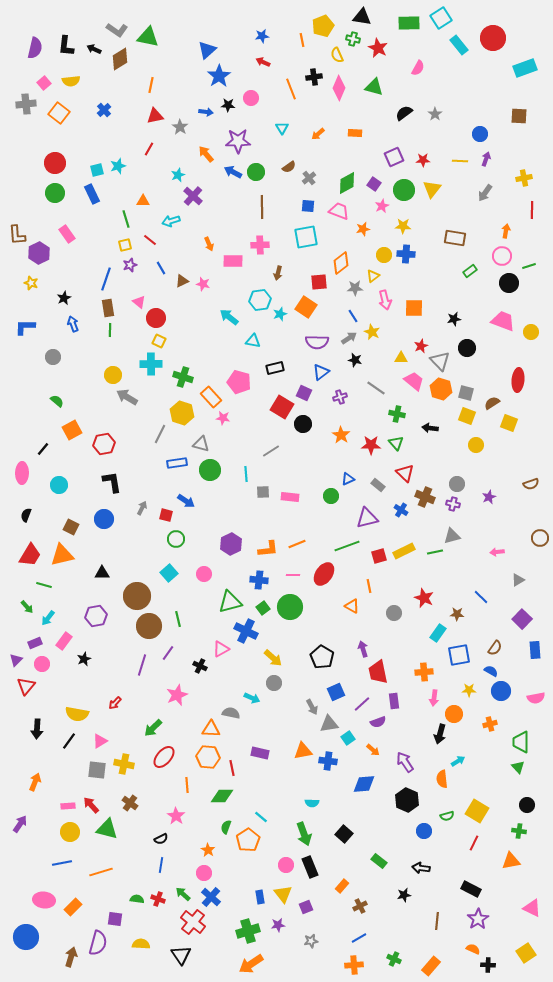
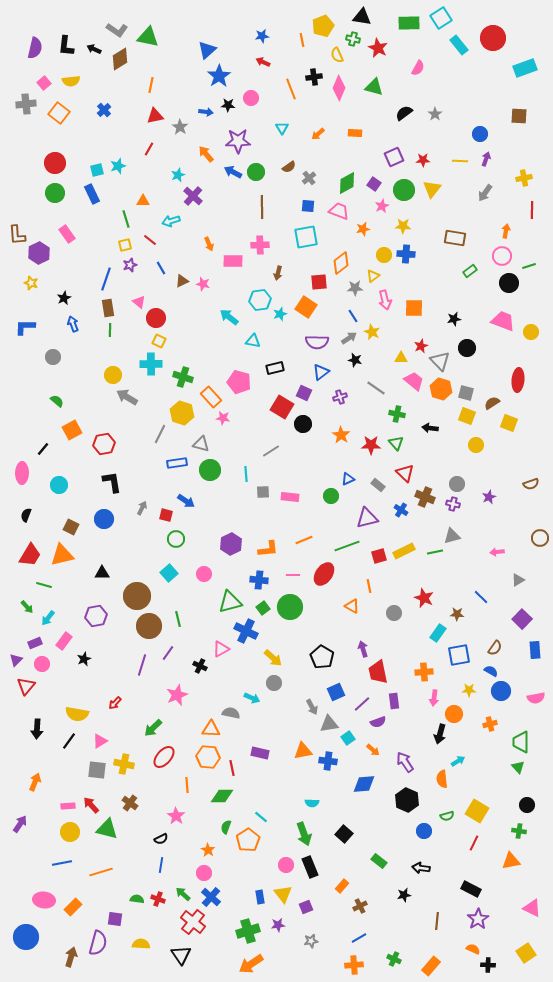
orange line at (297, 544): moved 7 px right, 4 px up
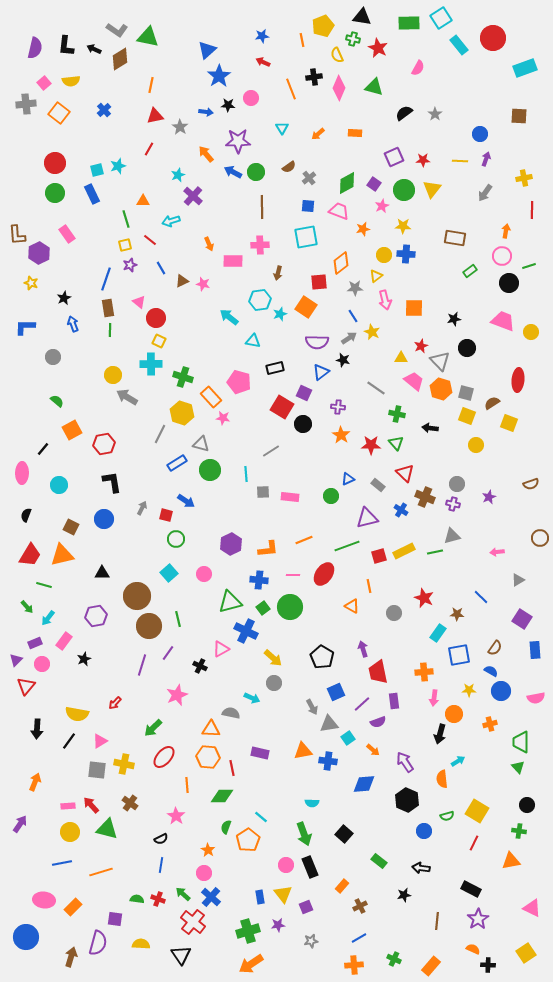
yellow triangle at (373, 276): moved 3 px right
black star at (355, 360): moved 12 px left
purple cross at (340, 397): moved 2 px left, 10 px down; rotated 24 degrees clockwise
blue rectangle at (177, 463): rotated 24 degrees counterclockwise
purple square at (522, 619): rotated 12 degrees counterclockwise
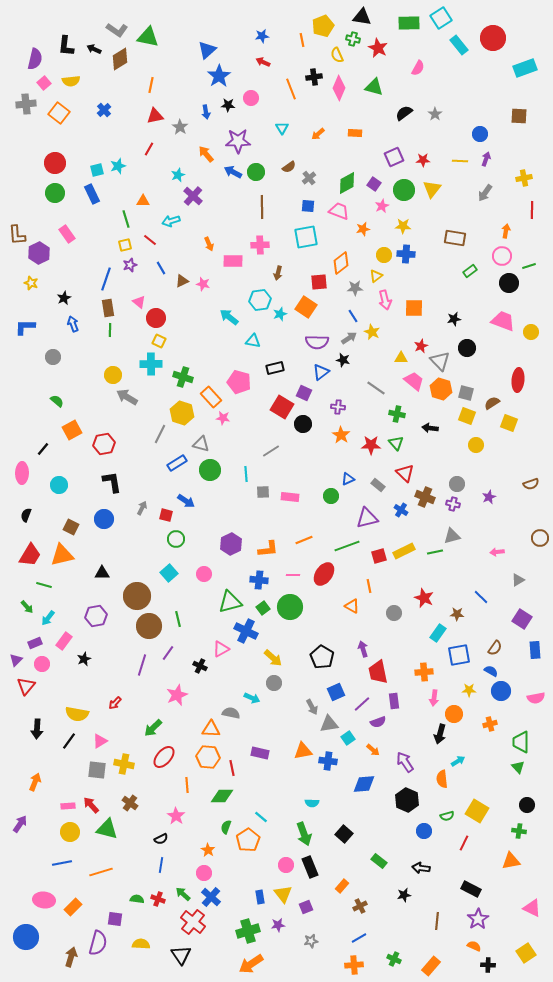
purple semicircle at (35, 48): moved 11 px down
blue arrow at (206, 112): rotated 72 degrees clockwise
red line at (474, 843): moved 10 px left
orange semicircle at (473, 949): moved 1 px right, 3 px up
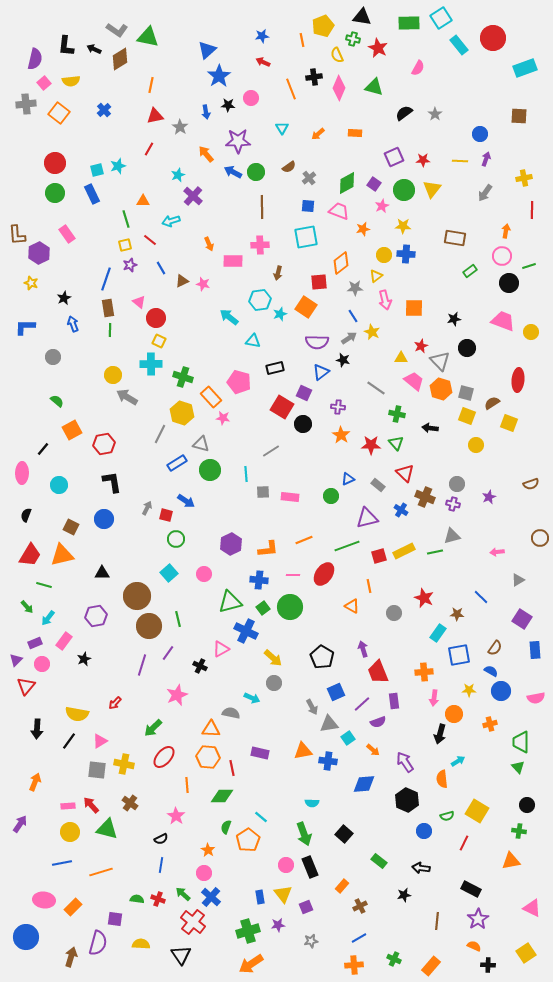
gray arrow at (142, 508): moved 5 px right
red trapezoid at (378, 672): rotated 10 degrees counterclockwise
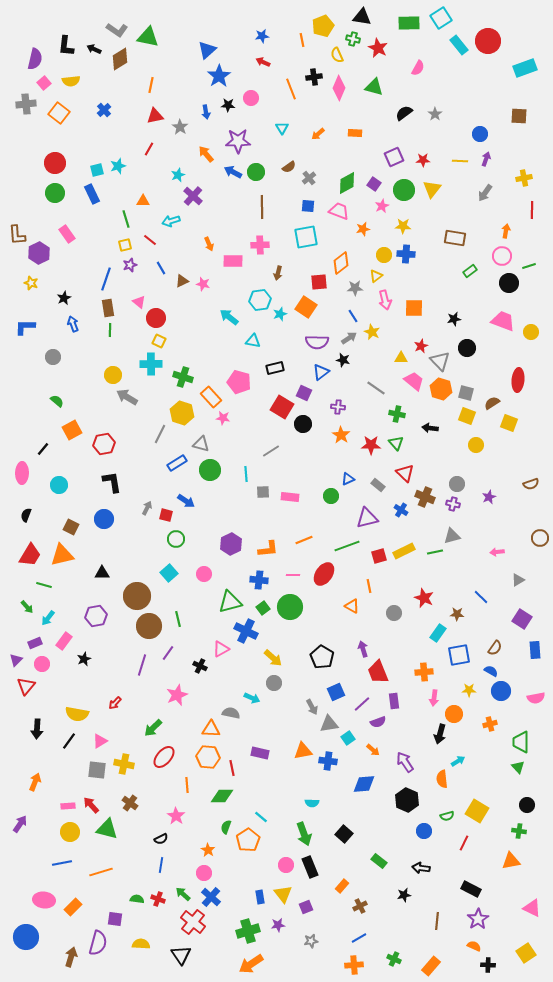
red circle at (493, 38): moved 5 px left, 3 px down
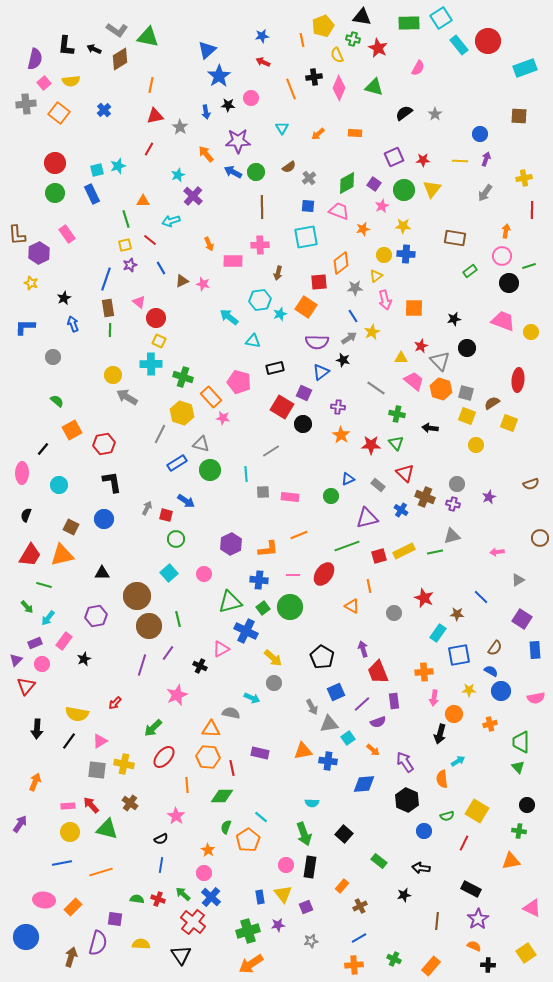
yellow star at (372, 332): rotated 21 degrees clockwise
orange line at (304, 540): moved 5 px left, 5 px up
black rectangle at (310, 867): rotated 30 degrees clockwise
